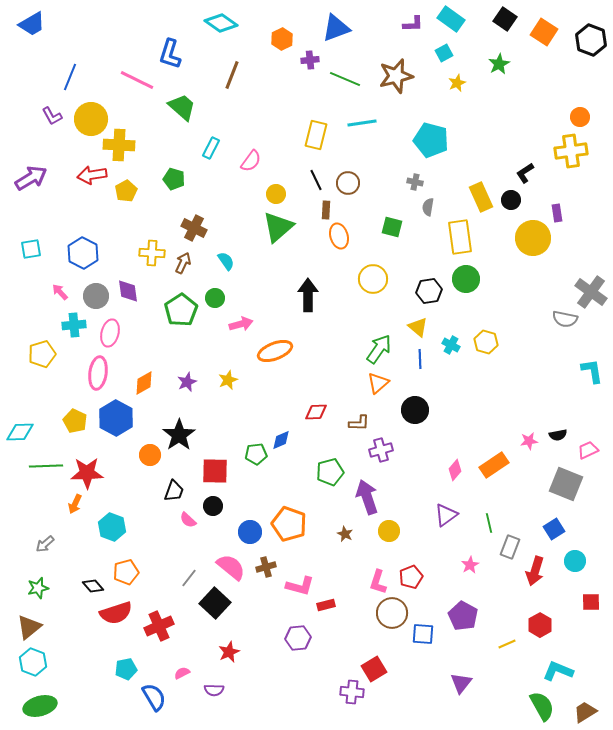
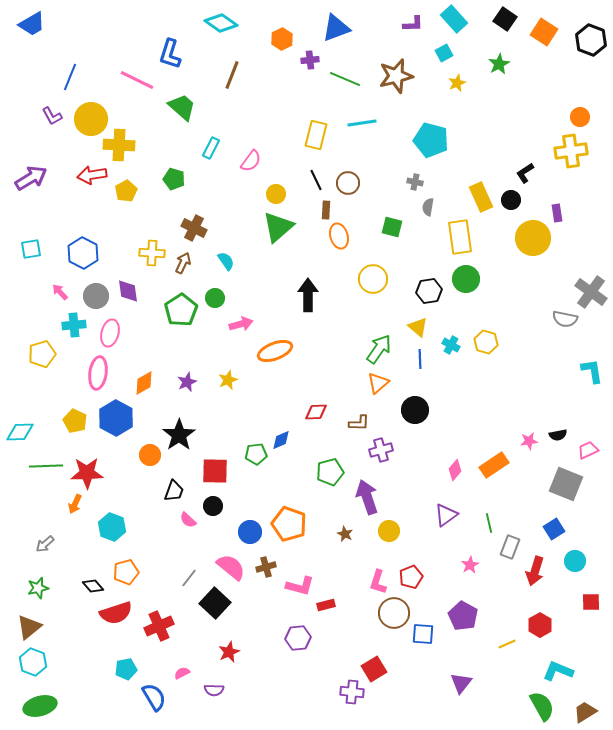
cyan rectangle at (451, 19): moved 3 px right; rotated 12 degrees clockwise
brown circle at (392, 613): moved 2 px right
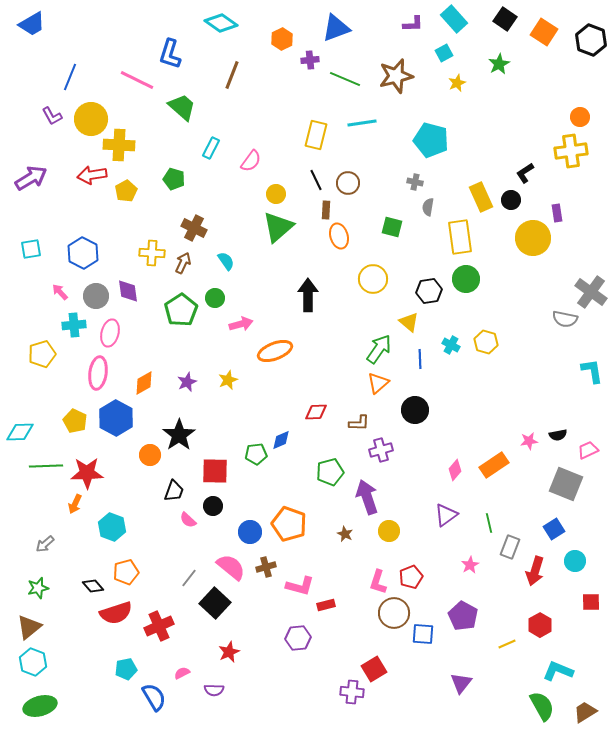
yellow triangle at (418, 327): moved 9 px left, 5 px up
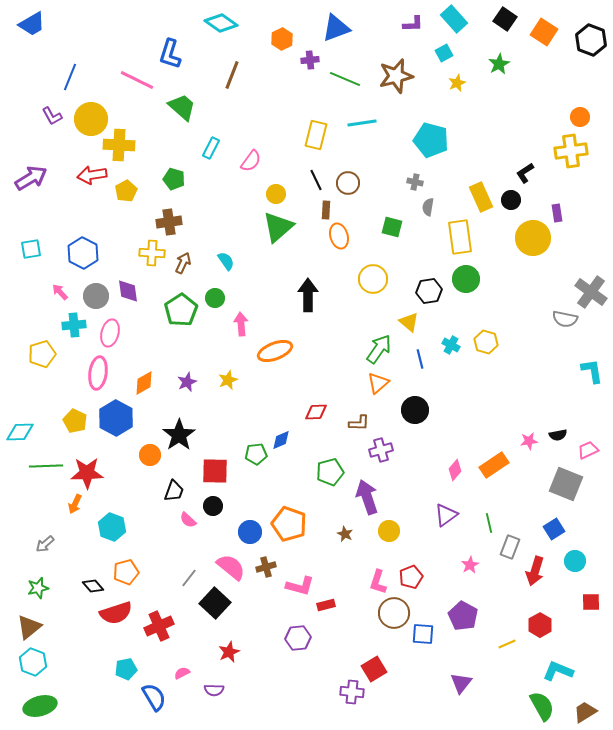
brown cross at (194, 228): moved 25 px left, 6 px up; rotated 35 degrees counterclockwise
pink arrow at (241, 324): rotated 80 degrees counterclockwise
blue line at (420, 359): rotated 12 degrees counterclockwise
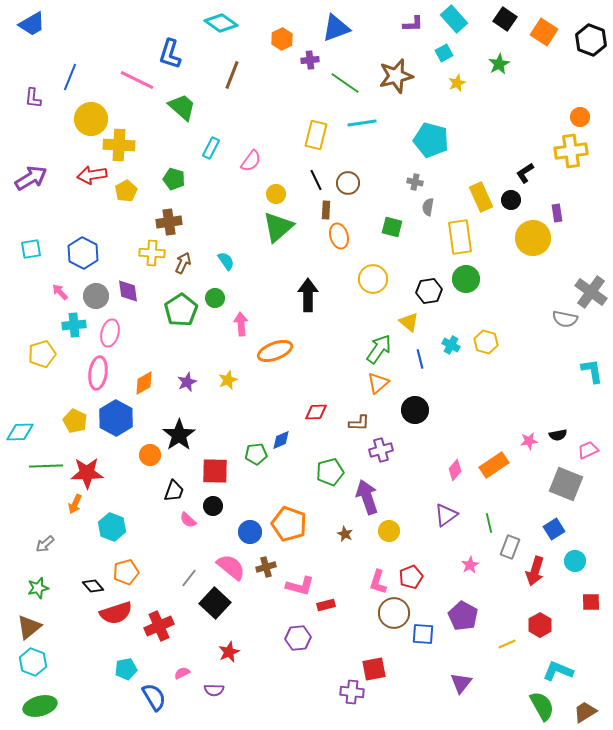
green line at (345, 79): moved 4 px down; rotated 12 degrees clockwise
purple L-shape at (52, 116): moved 19 px left, 18 px up; rotated 35 degrees clockwise
red square at (374, 669): rotated 20 degrees clockwise
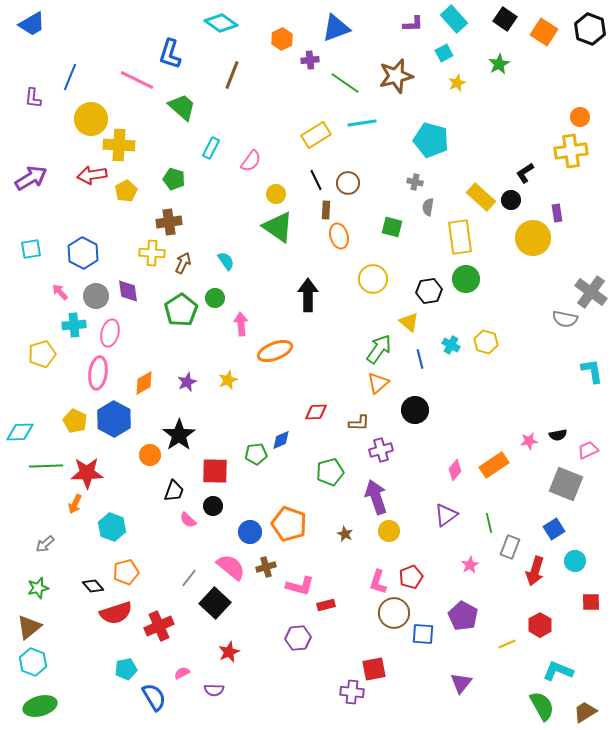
black hexagon at (591, 40): moved 1 px left, 11 px up
yellow rectangle at (316, 135): rotated 44 degrees clockwise
yellow rectangle at (481, 197): rotated 24 degrees counterclockwise
green triangle at (278, 227): rotated 44 degrees counterclockwise
blue hexagon at (116, 418): moved 2 px left, 1 px down
purple arrow at (367, 497): moved 9 px right
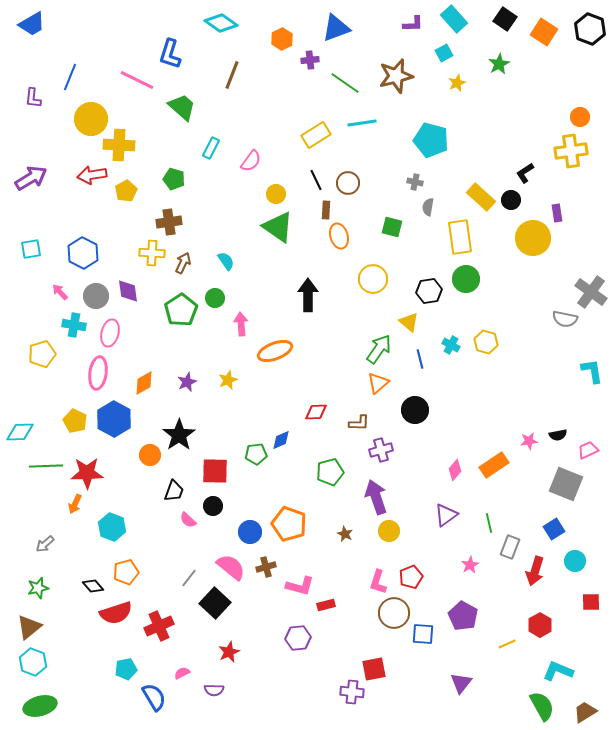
cyan cross at (74, 325): rotated 15 degrees clockwise
